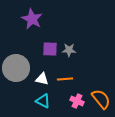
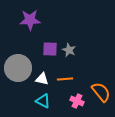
purple star: moved 2 px left, 1 px down; rotated 30 degrees counterclockwise
gray star: rotated 24 degrees clockwise
gray circle: moved 2 px right
orange semicircle: moved 7 px up
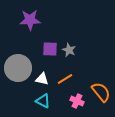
orange line: rotated 28 degrees counterclockwise
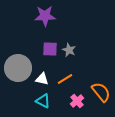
purple star: moved 15 px right, 4 px up
pink cross: rotated 24 degrees clockwise
